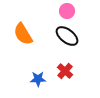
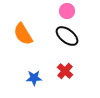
blue star: moved 4 px left, 1 px up
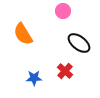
pink circle: moved 4 px left
black ellipse: moved 12 px right, 7 px down
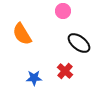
orange semicircle: moved 1 px left
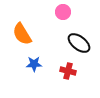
pink circle: moved 1 px down
red cross: moved 3 px right; rotated 28 degrees counterclockwise
blue star: moved 14 px up
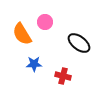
pink circle: moved 18 px left, 10 px down
red cross: moved 5 px left, 5 px down
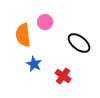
orange semicircle: moved 1 px right, 1 px down; rotated 25 degrees clockwise
blue star: rotated 28 degrees clockwise
red cross: rotated 21 degrees clockwise
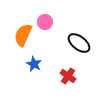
orange semicircle: rotated 30 degrees clockwise
red cross: moved 5 px right
